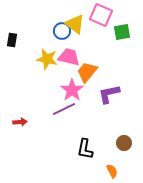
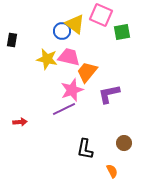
pink star: rotated 15 degrees clockwise
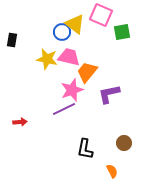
blue circle: moved 1 px down
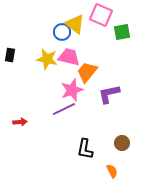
black rectangle: moved 2 px left, 15 px down
brown circle: moved 2 px left
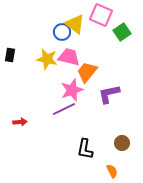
green square: rotated 24 degrees counterclockwise
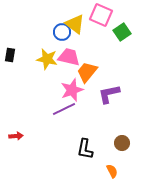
red arrow: moved 4 px left, 14 px down
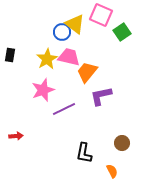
yellow star: rotated 30 degrees clockwise
pink star: moved 29 px left
purple L-shape: moved 8 px left, 2 px down
black L-shape: moved 1 px left, 4 px down
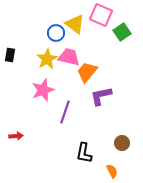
blue circle: moved 6 px left, 1 px down
purple line: moved 1 px right, 3 px down; rotated 45 degrees counterclockwise
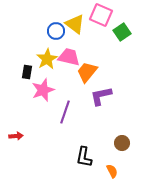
blue circle: moved 2 px up
black rectangle: moved 17 px right, 17 px down
black L-shape: moved 4 px down
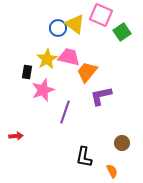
blue circle: moved 2 px right, 3 px up
